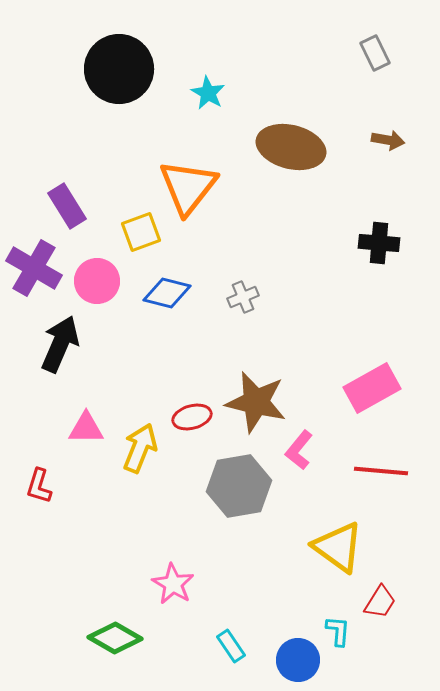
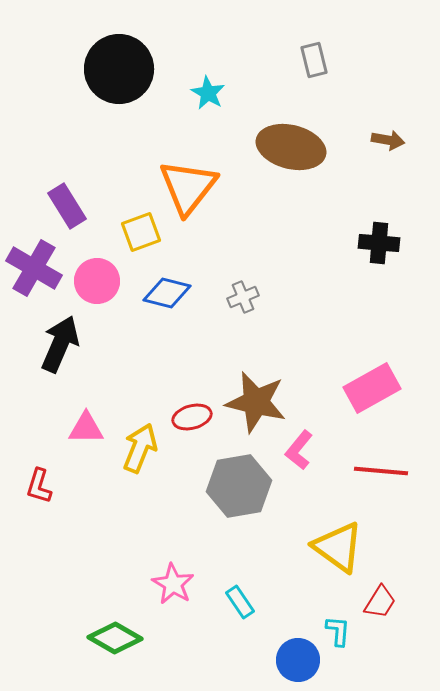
gray rectangle: moved 61 px left, 7 px down; rotated 12 degrees clockwise
cyan rectangle: moved 9 px right, 44 px up
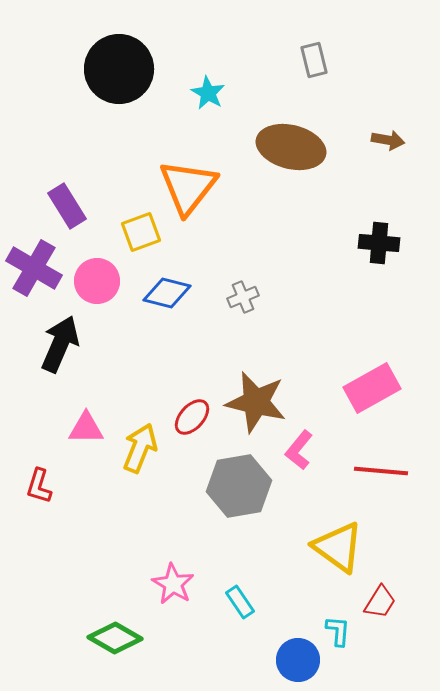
red ellipse: rotated 33 degrees counterclockwise
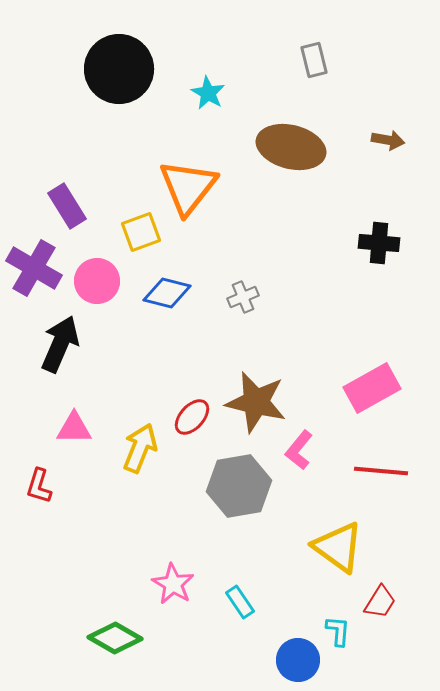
pink triangle: moved 12 px left
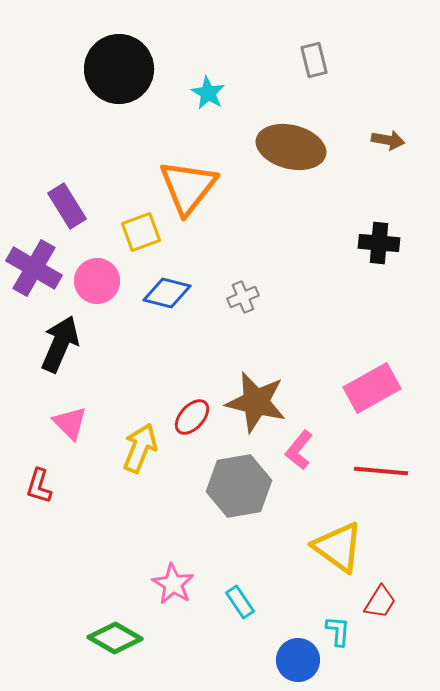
pink triangle: moved 4 px left, 5 px up; rotated 45 degrees clockwise
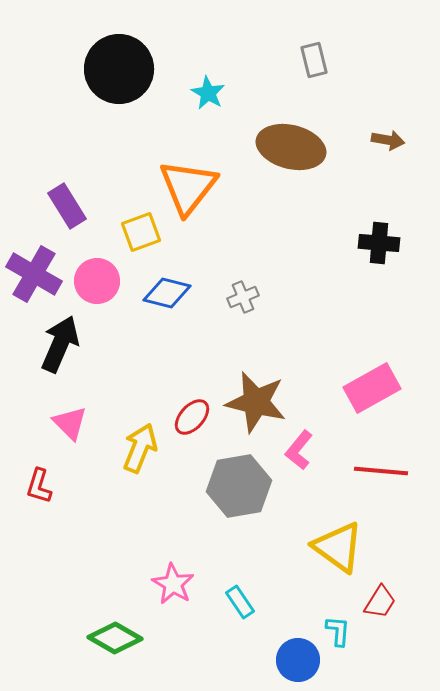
purple cross: moved 6 px down
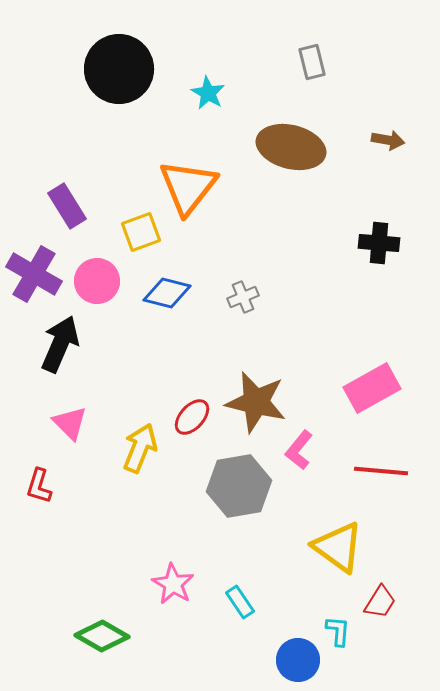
gray rectangle: moved 2 px left, 2 px down
green diamond: moved 13 px left, 2 px up
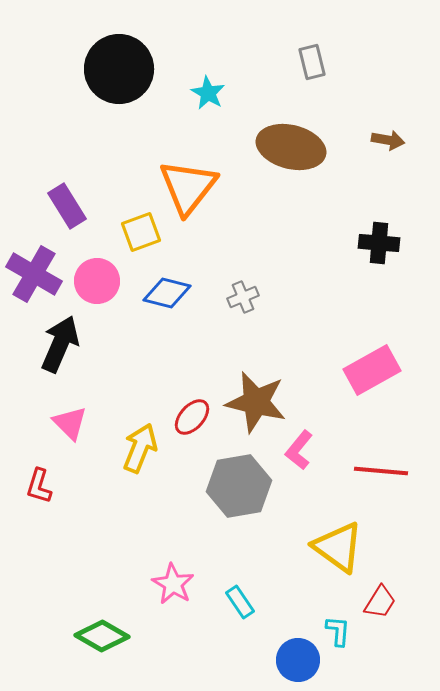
pink rectangle: moved 18 px up
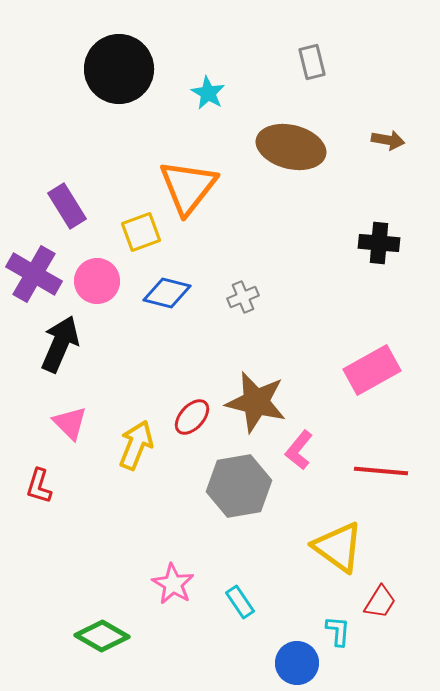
yellow arrow: moved 4 px left, 3 px up
blue circle: moved 1 px left, 3 px down
